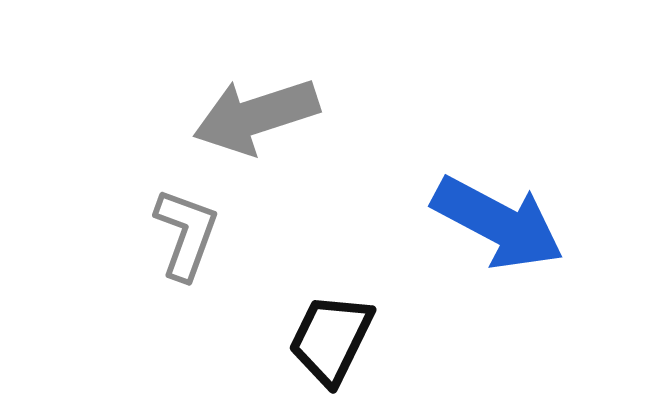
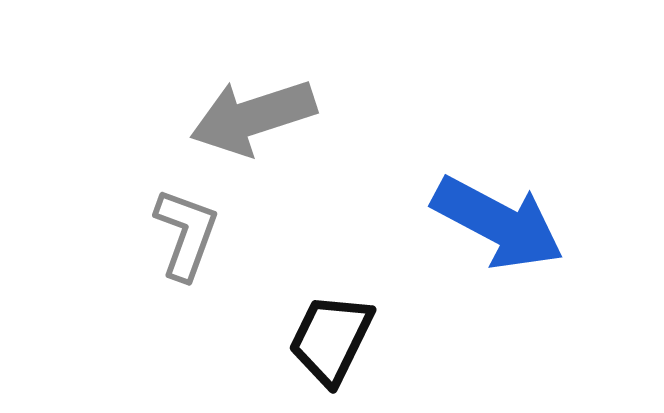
gray arrow: moved 3 px left, 1 px down
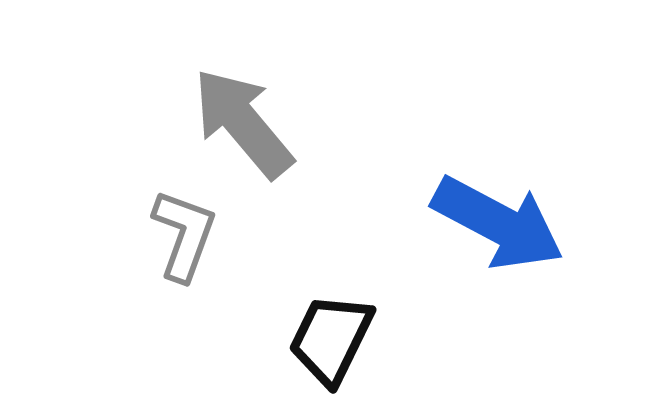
gray arrow: moved 10 px left, 6 px down; rotated 68 degrees clockwise
gray L-shape: moved 2 px left, 1 px down
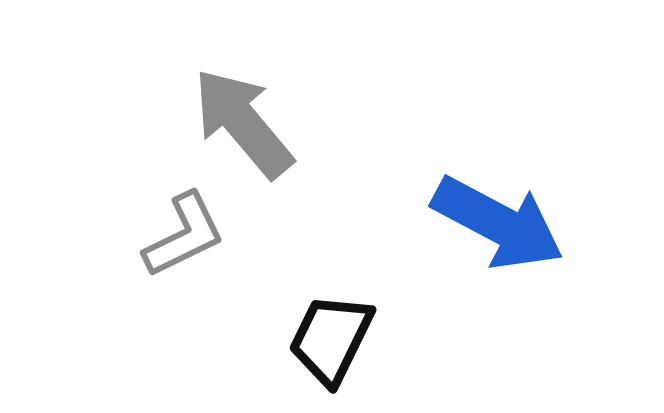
gray L-shape: rotated 44 degrees clockwise
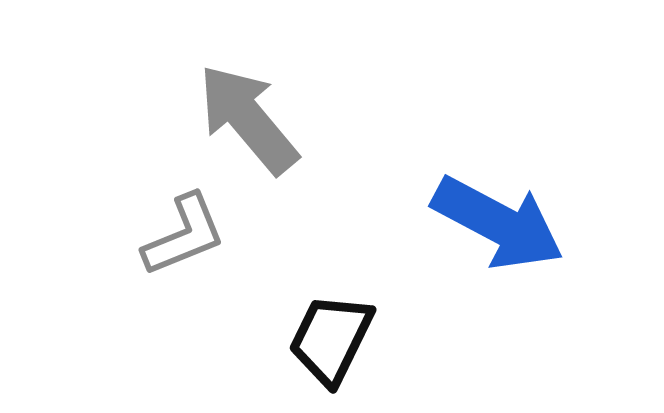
gray arrow: moved 5 px right, 4 px up
gray L-shape: rotated 4 degrees clockwise
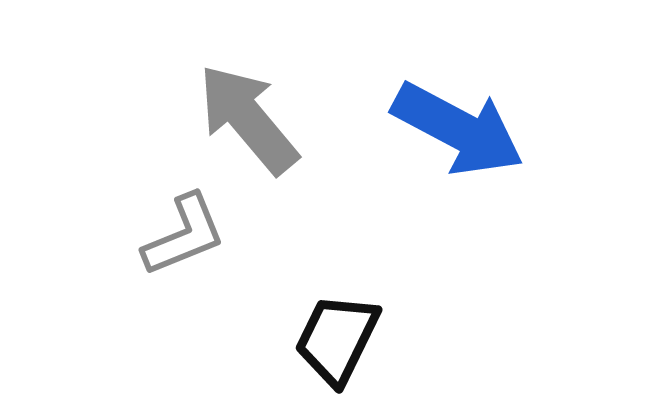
blue arrow: moved 40 px left, 94 px up
black trapezoid: moved 6 px right
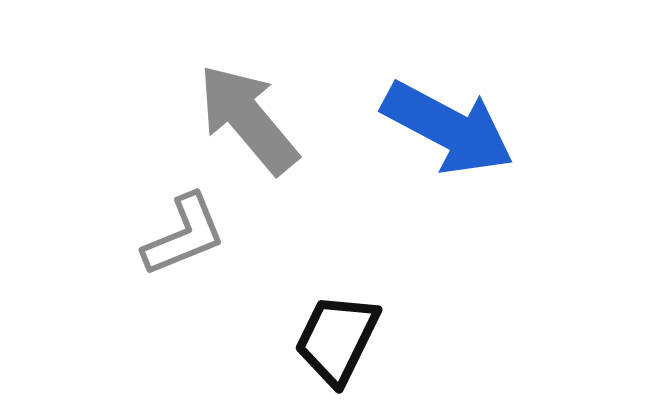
blue arrow: moved 10 px left, 1 px up
